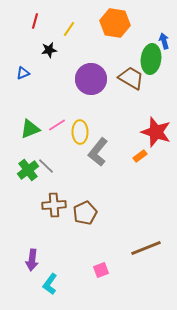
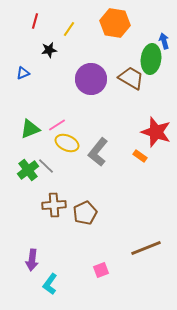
yellow ellipse: moved 13 px left, 11 px down; rotated 65 degrees counterclockwise
orange rectangle: rotated 72 degrees clockwise
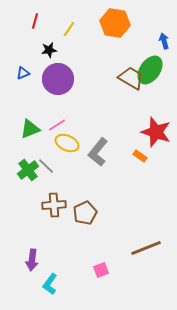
green ellipse: moved 1 px left, 11 px down; rotated 28 degrees clockwise
purple circle: moved 33 px left
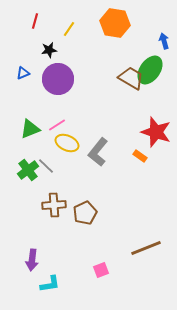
cyan L-shape: rotated 135 degrees counterclockwise
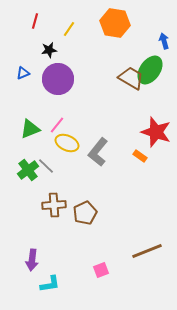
pink line: rotated 18 degrees counterclockwise
brown line: moved 1 px right, 3 px down
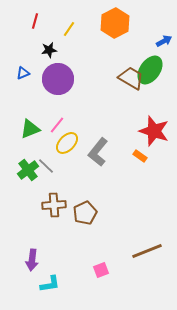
orange hexagon: rotated 24 degrees clockwise
blue arrow: rotated 77 degrees clockwise
red star: moved 2 px left, 1 px up
yellow ellipse: rotated 70 degrees counterclockwise
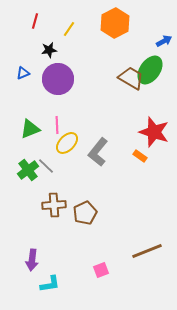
pink line: rotated 42 degrees counterclockwise
red star: moved 1 px down
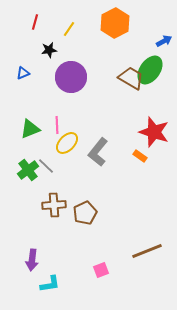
red line: moved 1 px down
purple circle: moved 13 px right, 2 px up
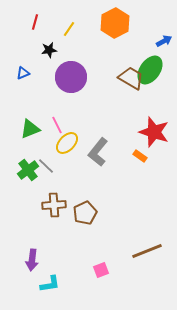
pink line: rotated 24 degrees counterclockwise
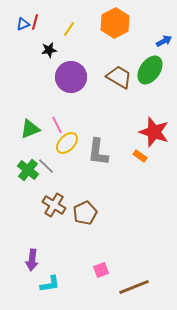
blue triangle: moved 49 px up
brown trapezoid: moved 12 px left, 1 px up
gray L-shape: rotated 32 degrees counterclockwise
green cross: rotated 15 degrees counterclockwise
brown cross: rotated 35 degrees clockwise
brown line: moved 13 px left, 36 px down
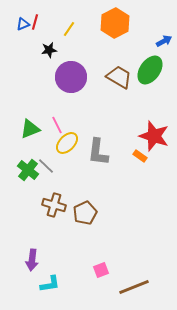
red star: moved 4 px down
brown cross: rotated 15 degrees counterclockwise
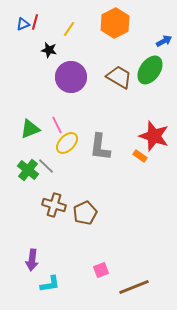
black star: rotated 21 degrees clockwise
gray L-shape: moved 2 px right, 5 px up
